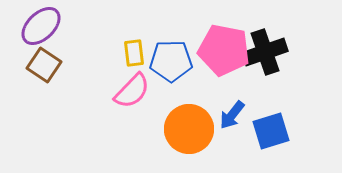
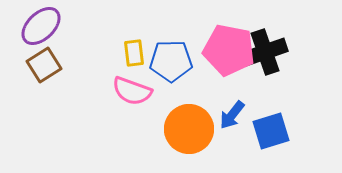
pink pentagon: moved 5 px right
brown square: rotated 24 degrees clockwise
pink semicircle: rotated 66 degrees clockwise
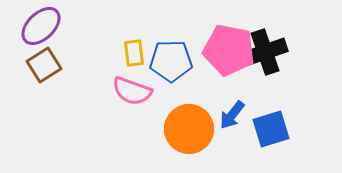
blue square: moved 2 px up
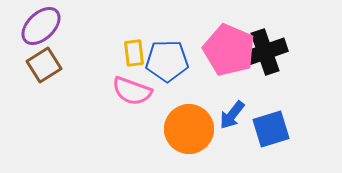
pink pentagon: rotated 12 degrees clockwise
blue pentagon: moved 4 px left
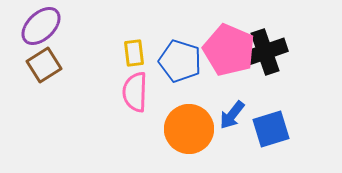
blue pentagon: moved 13 px right; rotated 18 degrees clockwise
pink semicircle: moved 3 px right, 1 px down; rotated 72 degrees clockwise
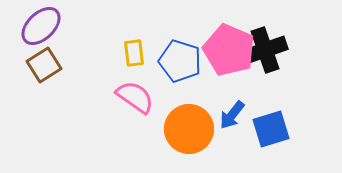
black cross: moved 2 px up
pink semicircle: moved 5 px down; rotated 123 degrees clockwise
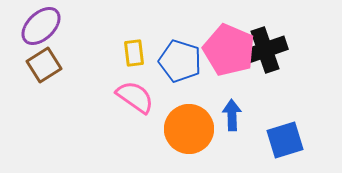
blue arrow: rotated 140 degrees clockwise
blue square: moved 14 px right, 11 px down
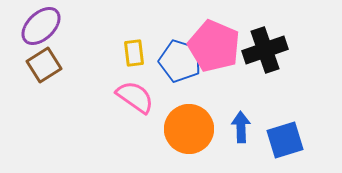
pink pentagon: moved 15 px left, 4 px up
blue arrow: moved 9 px right, 12 px down
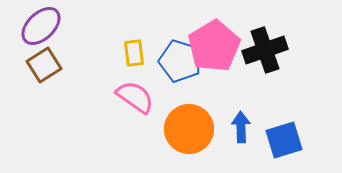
pink pentagon: rotated 18 degrees clockwise
blue square: moved 1 px left
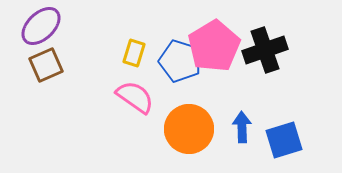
yellow rectangle: rotated 24 degrees clockwise
brown square: moved 2 px right; rotated 8 degrees clockwise
blue arrow: moved 1 px right
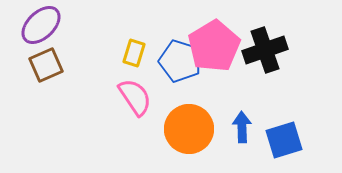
purple ellipse: moved 1 px up
pink semicircle: rotated 21 degrees clockwise
